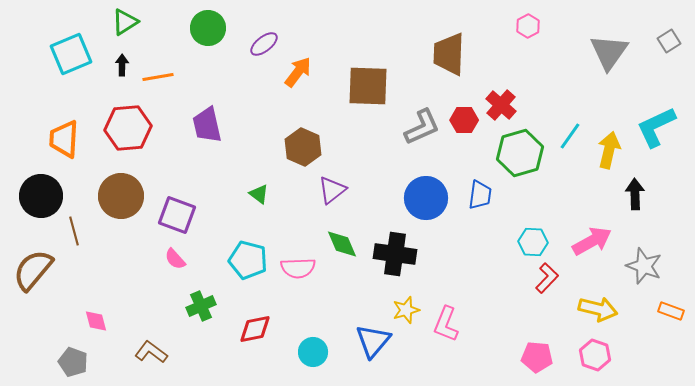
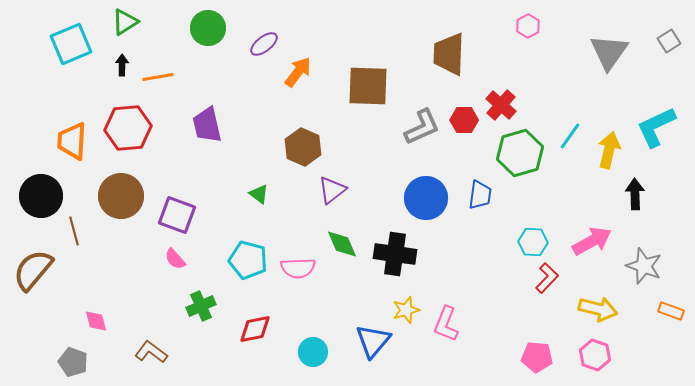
cyan square at (71, 54): moved 10 px up
orange trapezoid at (64, 139): moved 8 px right, 2 px down
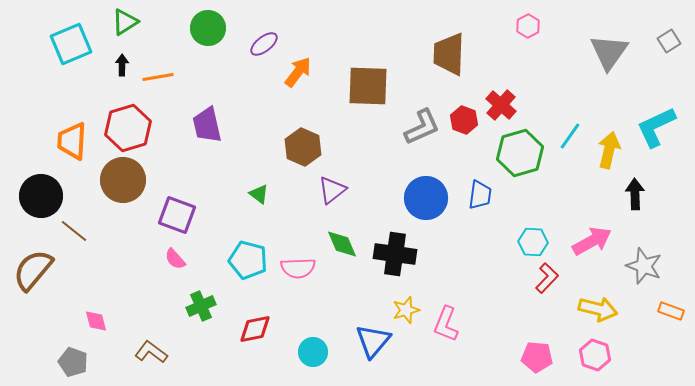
red hexagon at (464, 120): rotated 20 degrees clockwise
red hexagon at (128, 128): rotated 12 degrees counterclockwise
brown circle at (121, 196): moved 2 px right, 16 px up
brown line at (74, 231): rotated 36 degrees counterclockwise
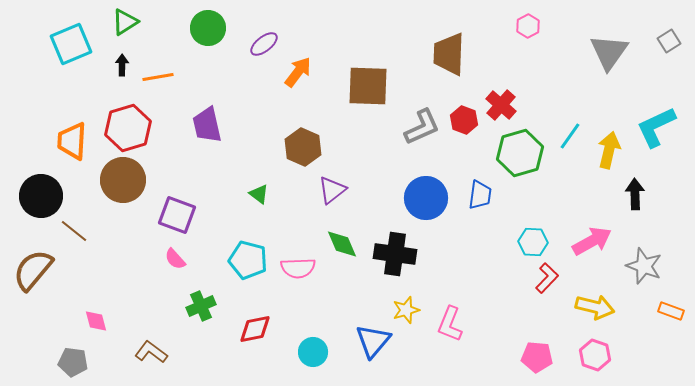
yellow arrow at (598, 309): moved 3 px left, 2 px up
pink L-shape at (446, 324): moved 4 px right
gray pentagon at (73, 362): rotated 12 degrees counterclockwise
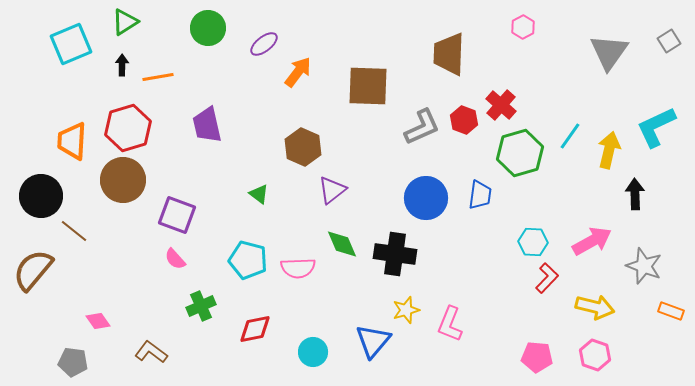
pink hexagon at (528, 26): moved 5 px left, 1 px down
pink diamond at (96, 321): moved 2 px right; rotated 20 degrees counterclockwise
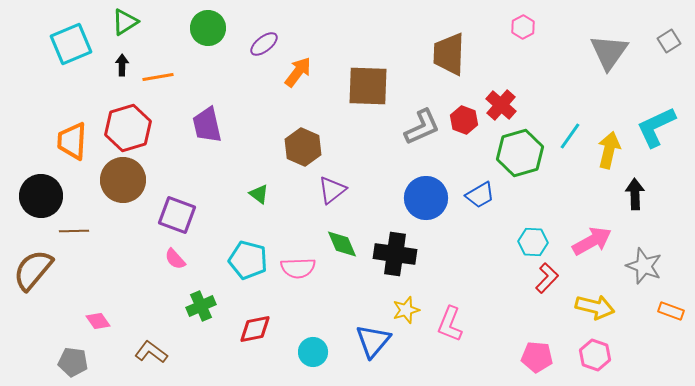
blue trapezoid at (480, 195): rotated 52 degrees clockwise
brown line at (74, 231): rotated 40 degrees counterclockwise
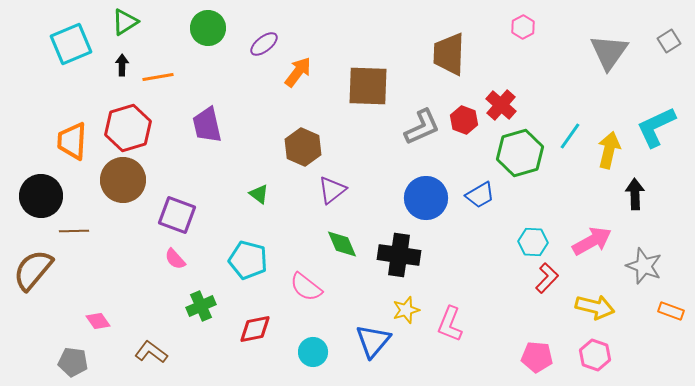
black cross at (395, 254): moved 4 px right, 1 px down
pink semicircle at (298, 268): moved 8 px right, 19 px down; rotated 40 degrees clockwise
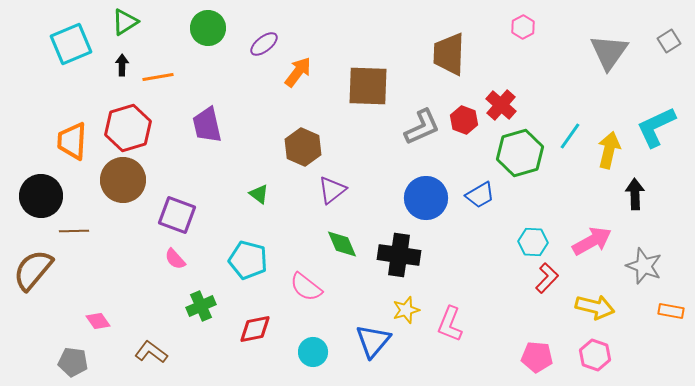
orange rectangle at (671, 311): rotated 10 degrees counterclockwise
